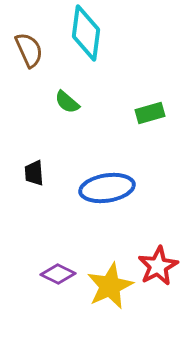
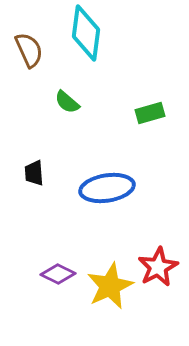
red star: moved 1 px down
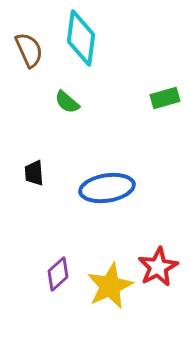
cyan diamond: moved 5 px left, 5 px down
green rectangle: moved 15 px right, 15 px up
purple diamond: rotated 68 degrees counterclockwise
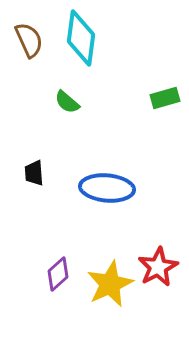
brown semicircle: moved 10 px up
blue ellipse: rotated 14 degrees clockwise
yellow star: moved 2 px up
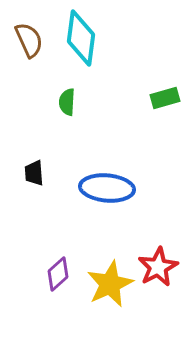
green semicircle: rotated 52 degrees clockwise
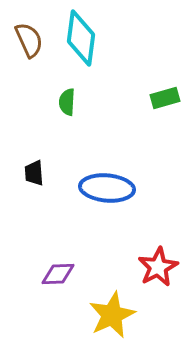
purple diamond: rotated 40 degrees clockwise
yellow star: moved 2 px right, 31 px down
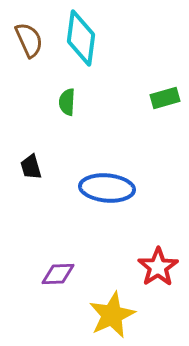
black trapezoid: moved 3 px left, 6 px up; rotated 12 degrees counterclockwise
red star: rotated 6 degrees counterclockwise
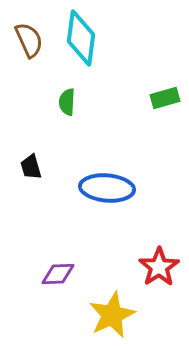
red star: moved 1 px right
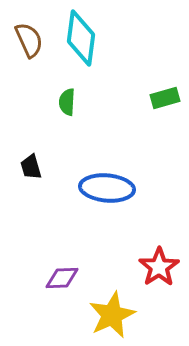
purple diamond: moved 4 px right, 4 px down
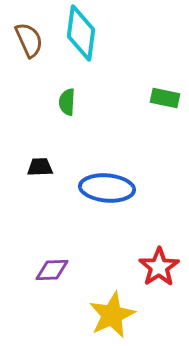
cyan diamond: moved 5 px up
green rectangle: rotated 28 degrees clockwise
black trapezoid: moved 9 px right; rotated 104 degrees clockwise
purple diamond: moved 10 px left, 8 px up
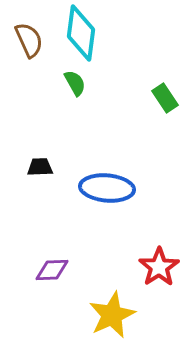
green rectangle: rotated 44 degrees clockwise
green semicircle: moved 8 px right, 19 px up; rotated 148 degrees clockwise
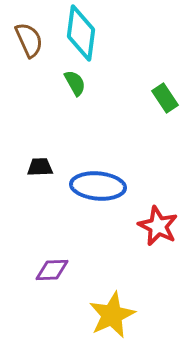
blue ellipse: moved 9 px left, 2 px up
red star: moved 1 px left, 41 px up; rotated 12 degrees counterclockwise
